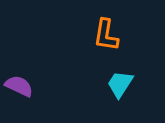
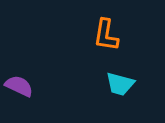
cyan trapezoid: rotated 108 degrees counterclockwise
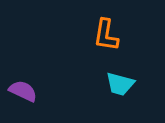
purple semicircle: moved 4 px right, 5 px down
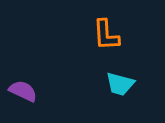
orange L-shape: rotated 12 degrees counterclockwise
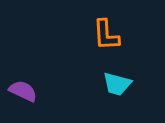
cyan trapezoid: moved 3 px left
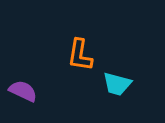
orange L-shape: moved 26 px left, 20 px down; rotated 12 degrees clockwise
